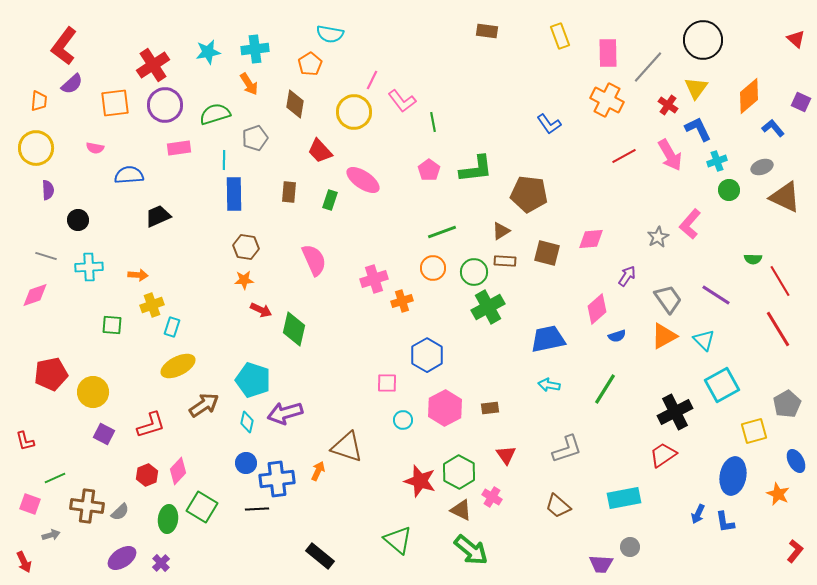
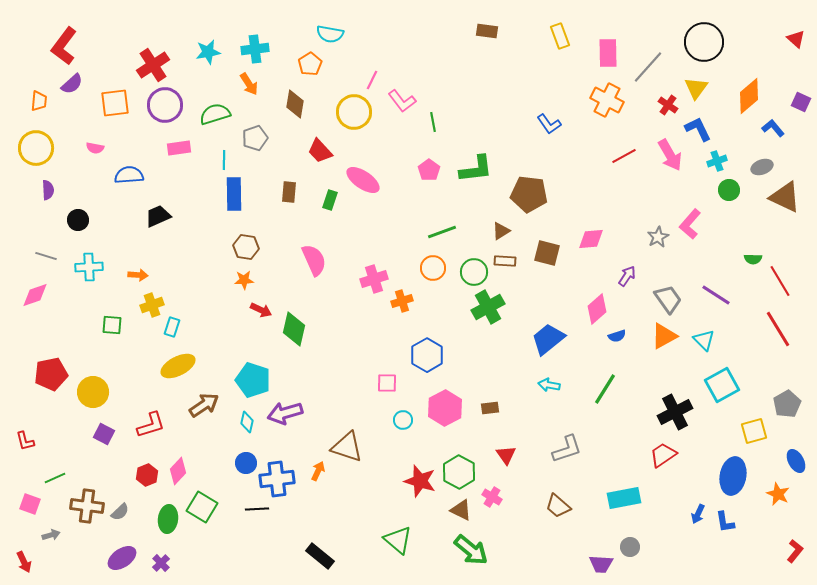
black circle at (703, 40): moved 1 px right, 2 px down
blue trapezoid at (548, 339): rotated 27 degrees counterclockwise
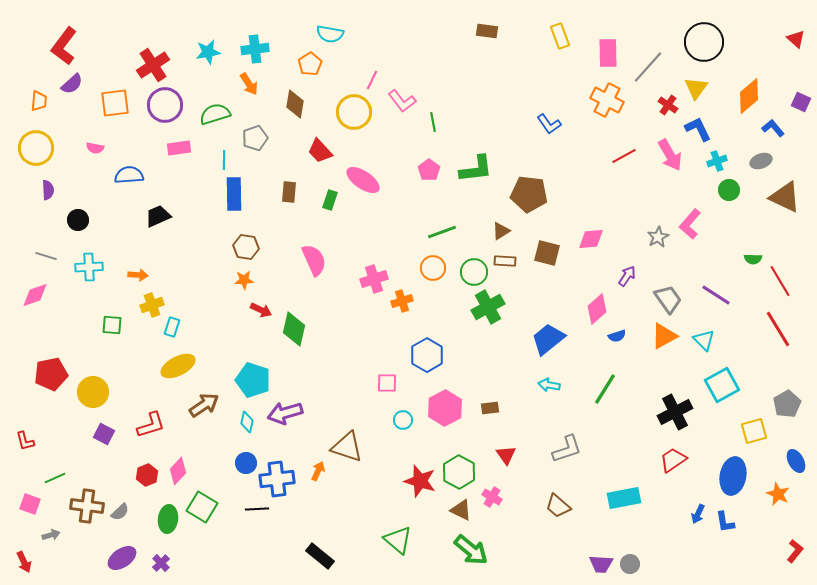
gray ellipse at (762, 167): moved 1 px left, 6 px up
red trapezoid at (663, 455): moved 10 px right, 5 px down
gray circle at (630, 547): moved 17 px down
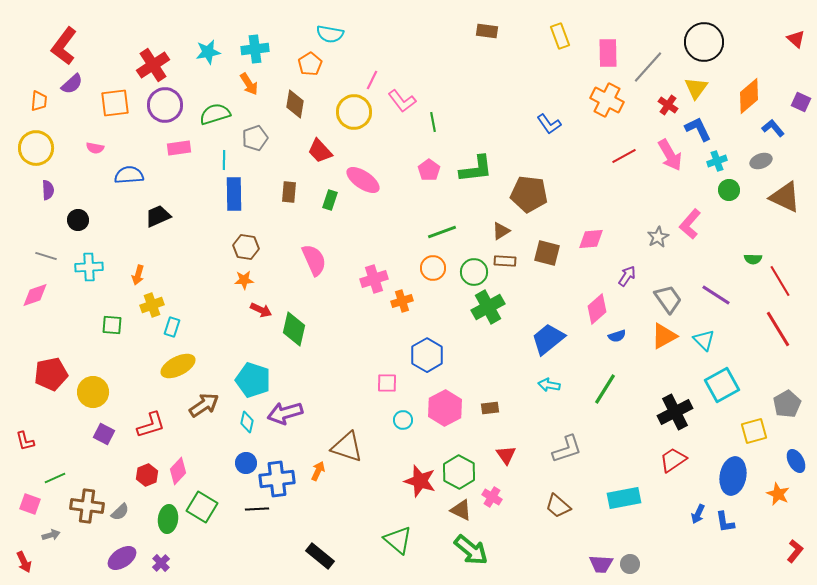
orange arrow at (138, 275): rotated 102 degrees clockwise
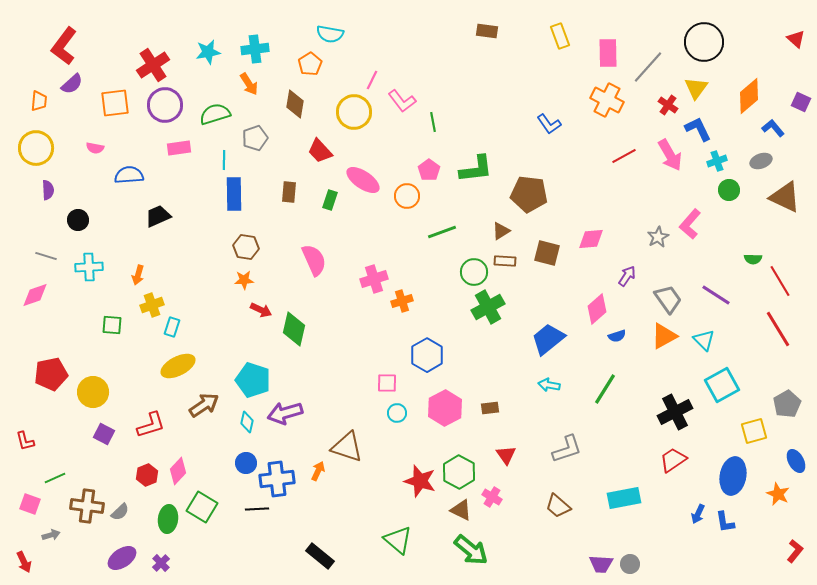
orange circle at (433, 268): moved 26 px left, 72 px up
cyan circle at (403, 420): moved 6 px left, 7 px up
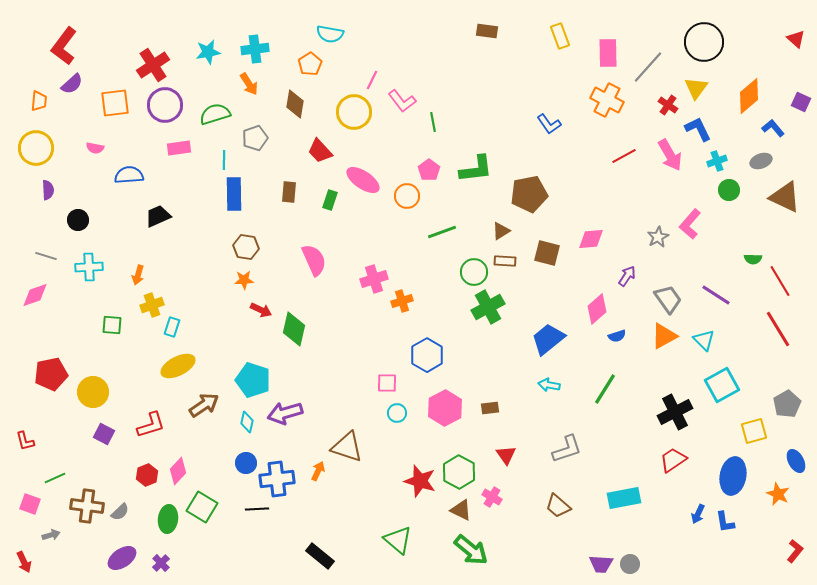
brown pentagon at (529, 194): rotated 18 degrees counterclockwise
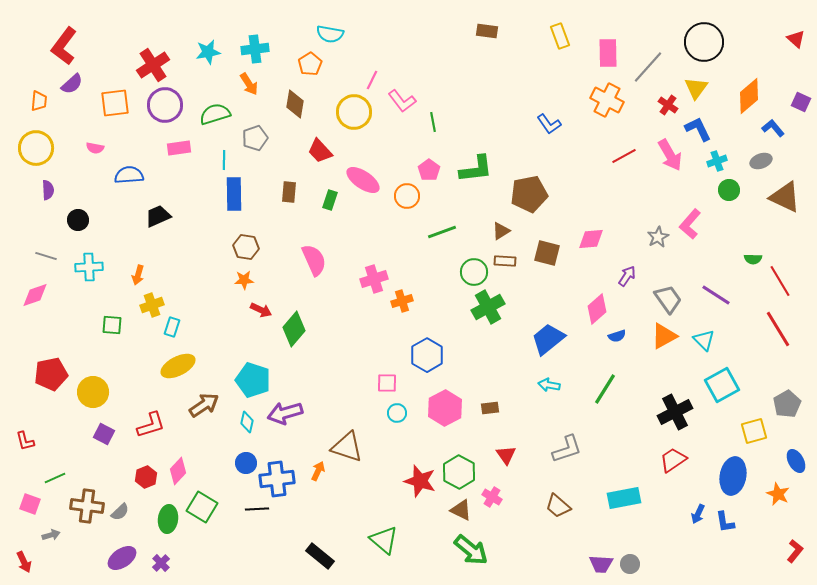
green diamond at (294, 329): rotated 28 degrees clockwise
red hexagon at (147, 475): moved 1 px left, 2 px down
green triangle at (398, 540): moved 14 px left
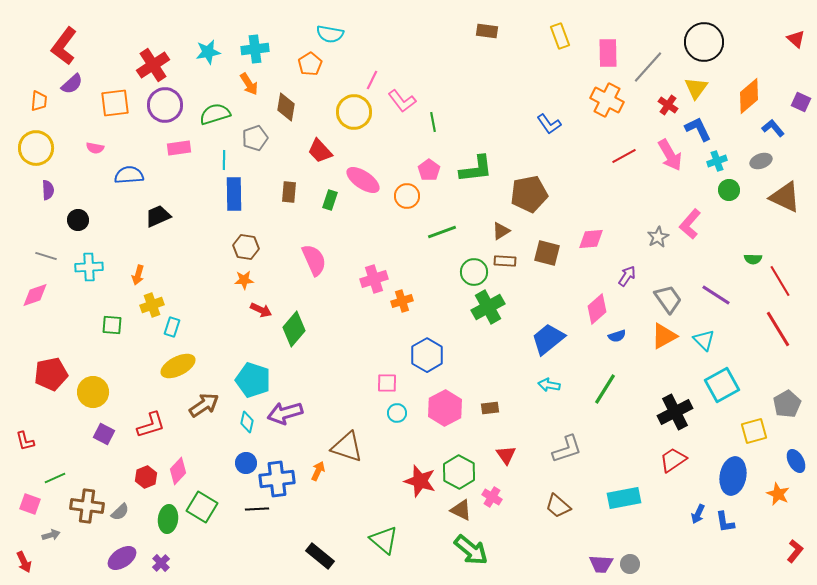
brown diamond at (295, 104): moved 9 px left, 3 px down
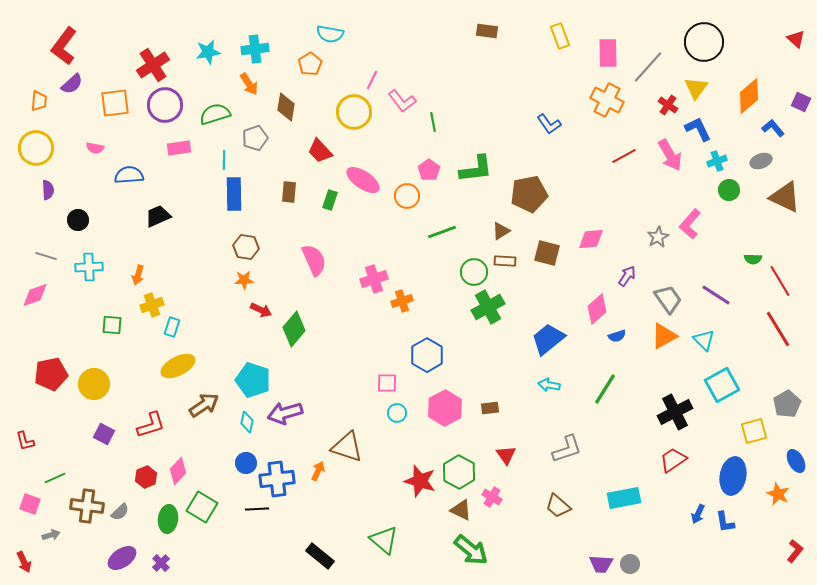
yellow circle at (93, 392): moved 1 px right, 8 px up
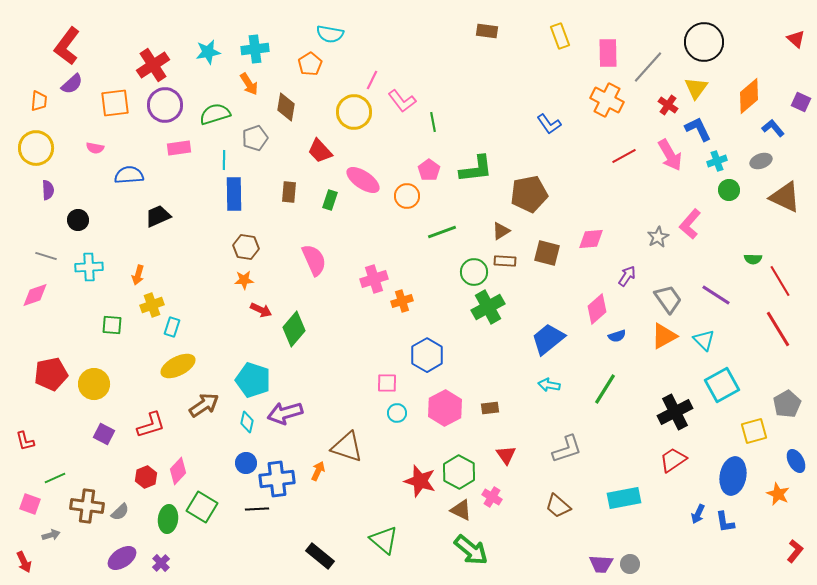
red L-shape at (64, 46): moved 3 px right
